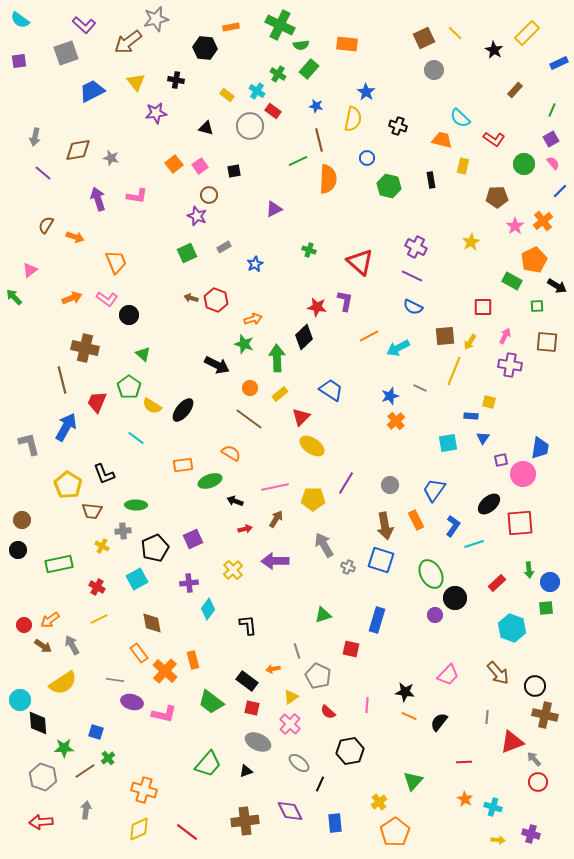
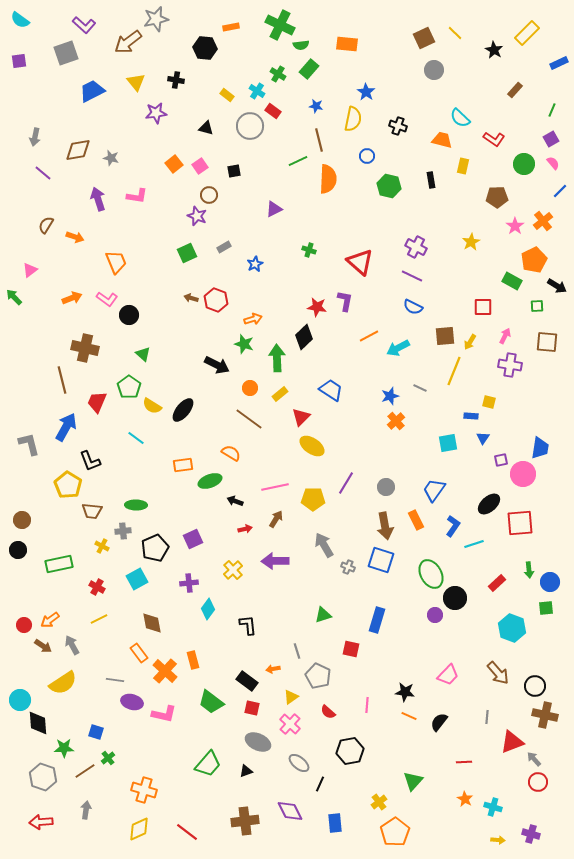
blue circle at (367, 158): moved 2 px up
black L-shape at (104, 474): moved 14 px left, 13 px up
gray circle at (390, 485): moved 4 px left, 2 px down
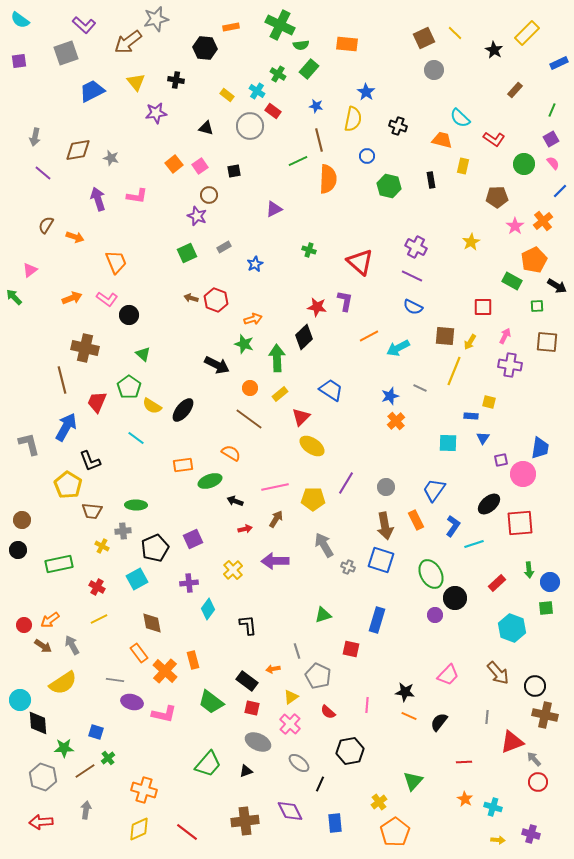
brown square at (445, 336): rotated 10 degrees clockwise
cyan square at (448, 443): rotated 12 degrees clockwise
